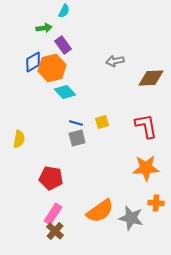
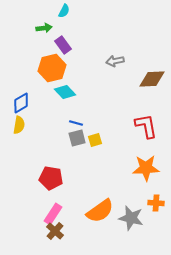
blue diamond: moved 12 px left, 41 px down
brown diamond: moved 1 px right, 1 px down
yellow square: moved 7 px left, 18 px down
yellow semicircle: moved 14 px up
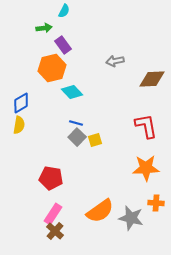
cyan diamond: moved 7 px right
gray square: moved 1 px up; rotated 30 degrees counterclockwise
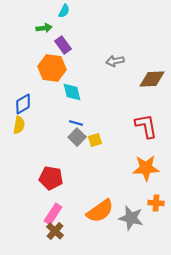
orange hexagon: rotated 20 degrees clockwise
cyan diamond: rotated 30 degrees clockwise
blue diamond: moved 2 px right, 1 px down
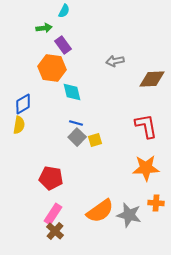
gray star: moved 2 px left, 3 px up
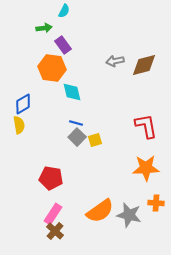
brown diamond: moved 8 px left, 14 px up; rotated 12 degrees counterclockwise
yellow semicircle: rotated 18 degrees counterclockwise
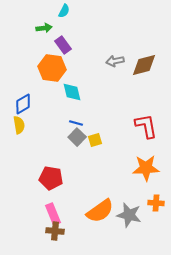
pink rectangle: rotated 55 degrees counterclockwise
brown cross: rotated 36 degrees counterclockwise
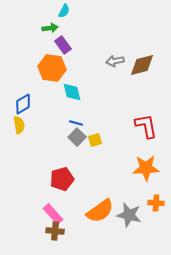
green arrow: moved 6 px right
brown diamond: moved 2 px left
red pentagon: moved 11 px right, 1 px down; rotated 25 degrees counterclockwise
pink rectangle: rotated 20 degrees counterclockwise
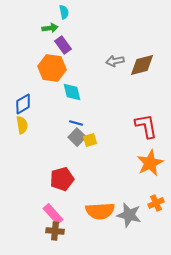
cyan semicircle: moved 1 px down; rotated 40 degrees counterclockwise
yellow semicircle: moved 3 px right
yellow square: moved 5 px left
orange star: moved 4 px right, 5 px up; rotated 24 degrees counterclockwise
orange cross: rotated 28 degrees counterclockwise
orange semicircle: rotated 32 degrees clockwise
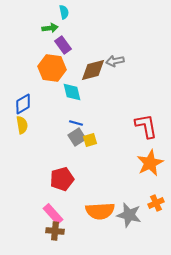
brown diamond: moved 49 px left, 5 px down
gray square: rotated 12 degrees clockwise
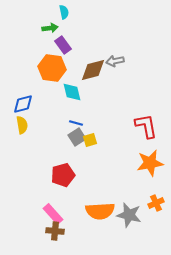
blue diamond: rotated 15 degrees clockwise
orange star: rotated 16 degrees clockwise
red pentagon: moved 1 px right, 4 px up
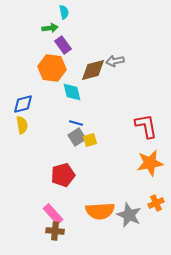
gray star: rotated 10 degrees clockwise
